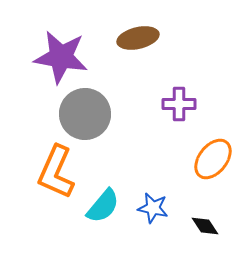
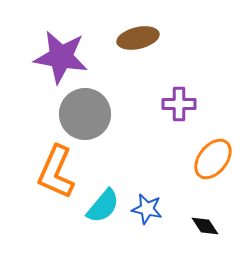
blue star: moved 6 px left, 1 px down
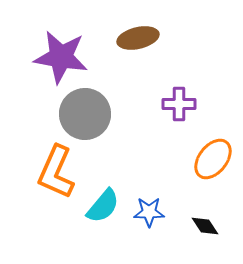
blue star: moved 2 px right, 3 px down; rotated 12 degrees counterclockwise
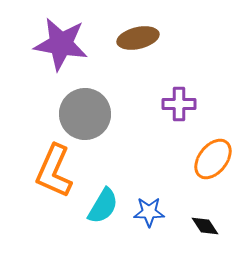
purple star: moved 13 px up
orange L-shape: moved 2 px left, 1 px up
cyan semicircle: rotated 9 degrees counterclockwise
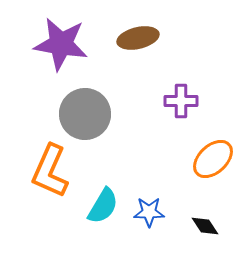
purple cross: moved 2 px right, 3 px up
orange ellipse: rotated 9 degrees clockwise
orange L-shape: moved 4 px left
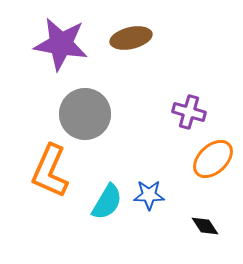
brown ellipse: moved 7 px left
purple cross: moved 8 px right, 11 px down; rotated 16 degrees clockwise
cyan semicircle: moved 4 px right, 4 px up
blue star: moved 17 px up
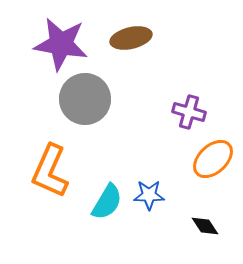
gray circle: moved 15 px up
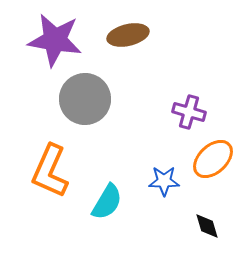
brown ellipse: moved 3 px left, 3 px up
purple star: moved 6 px left, 4 px up
blue star: moved 15 px right, 14 px up
black diamond: moved 2 px right; rotated 16 degrees clockwise
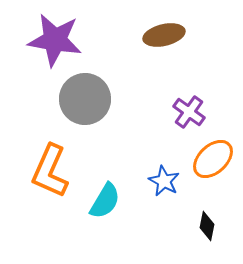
brown ellipse: moved 36 px right
purple cross: rotated 20 degrees clockwise
blue star: rotated 28 degrees clockwise
cyan semicircle: moved 2 px left, 1 px up
black diamond: rotated 28 degrees clockwise
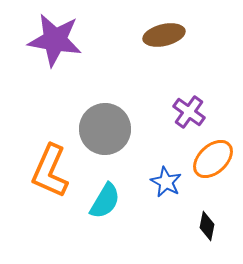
gray circle: moved 20 px right, 30 px down
blue star: moved 2 px right, 1 px down
